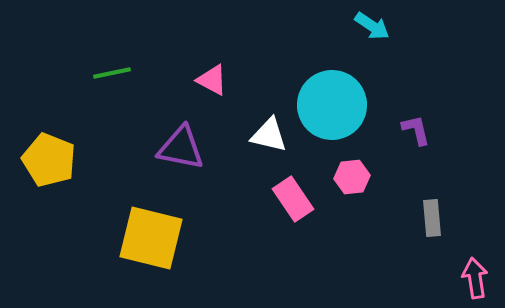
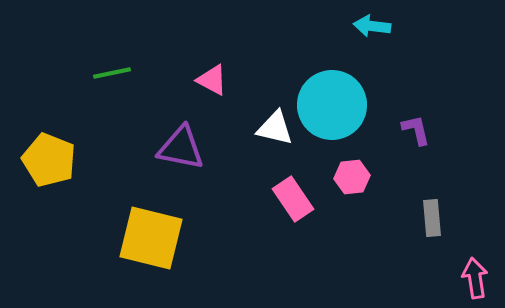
cyan arrow: rotated 153 degrees clockwise
white triangle: moved 6 px right, 7 px up
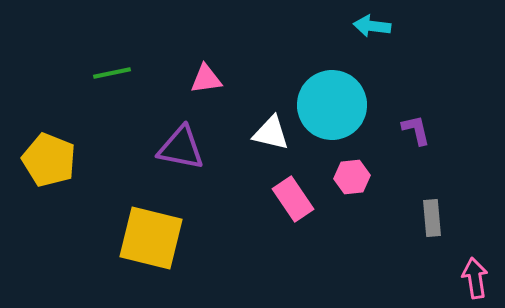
pink triangle: moved 6 px left, 1 px up; rotated 36 degrees counterclockwise
white triangle: moved 4 px left, 5 px down
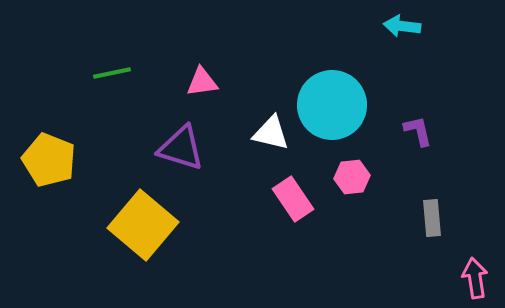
cyan arrow: moved 30 px right
pink triangle: moved 4 px left, 3 px down
purple L-shape: moved 2 px right, 1 px down
purple triangle: rotated 6 degrees clockwise
yellow square: moved 8 px left, 13 px up; rotated 26 degrees clockwise
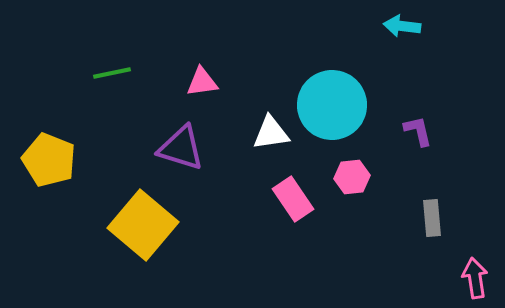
white triangle: rotated 21 degrees counterclockwise
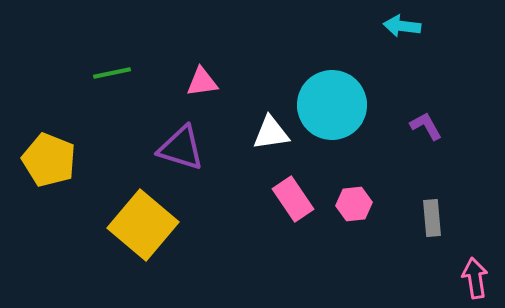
purple L-shape: moved 8 px right, 5 px up; rotated 16 degrees counterclockwise
pink hexagon: moved 2 px right, 27 px down
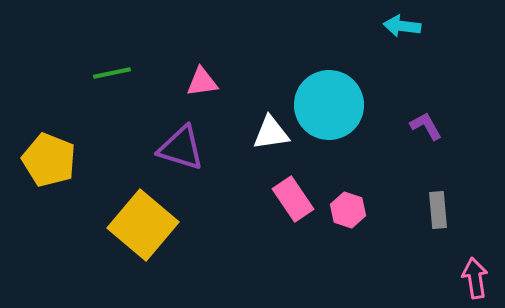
cyan circle: moved 3 px left
pink hexagon: moved 6 px left, 6 px down; rotated 24 degrees clockwise
gray rectangle: moved 6 px right, 8 px up
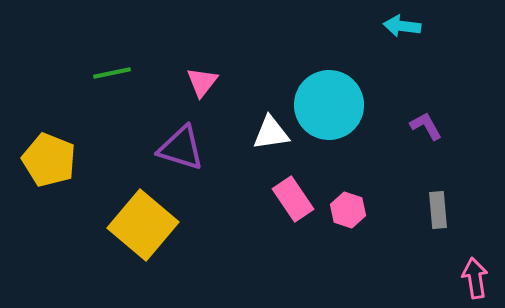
pink triangle: rotated 44 degrees counterclockwise
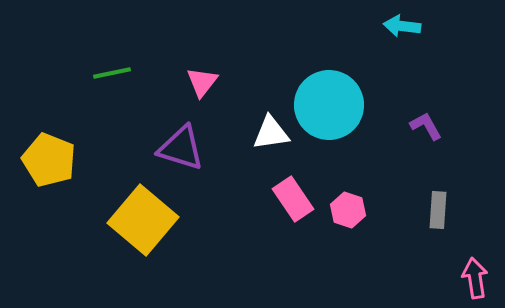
gray rectangle: rotated 9 degrees clockwise
yellow square: moved 5 px up
